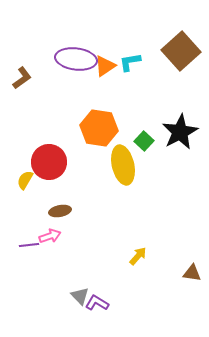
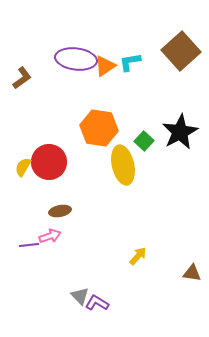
yellow semicircle: moved 2 px left, 13 px up
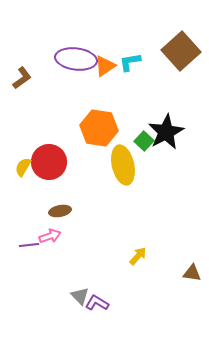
black star: moved 14 px left
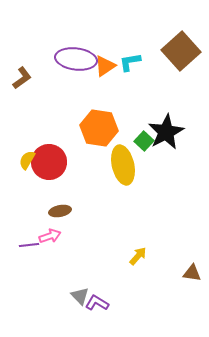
yellow semicircle: moved 4 px right, 7 px up
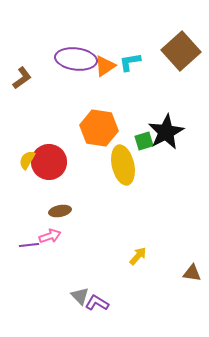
green square: rotated 30 degrees clockwise
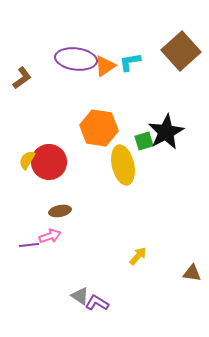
gray triangle: rotated 12 degrees counterclockwise
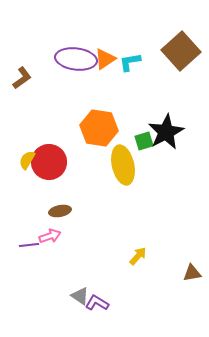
orange triangle: moved 7 px up
brown triangle: rotated 18 degrees counterclockwise
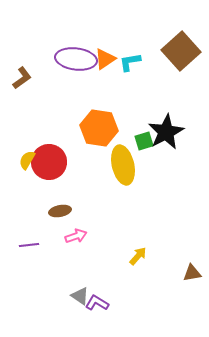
pink arrow: moved 26 px right
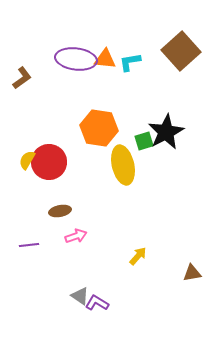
orange triangle: rotated 40 degrees clockwise
